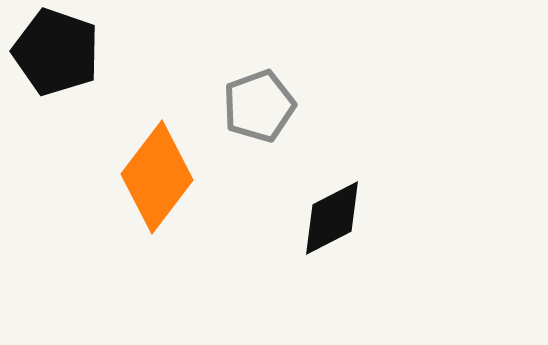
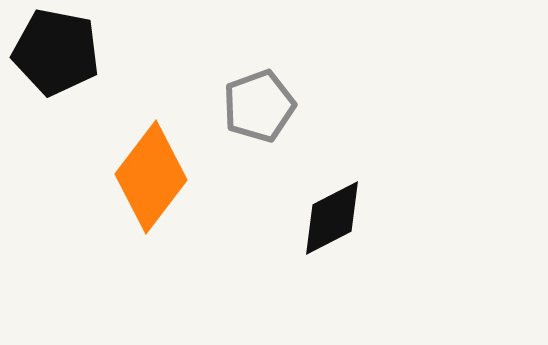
black pentagon: rotated 8 degrees counterclockwise
orange diamond: moved 6 px left
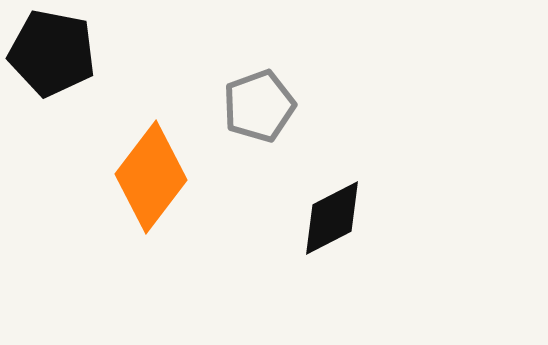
black pentagon: moved 4 px left, 1 px down
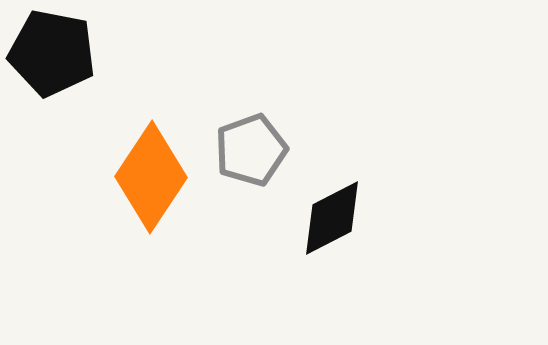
gray pentagon: moved 8 px left, 44 px down
orange diamond: rotated 4 degrees counterclockwise
